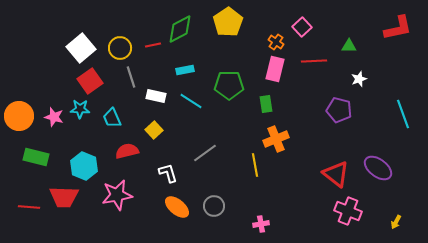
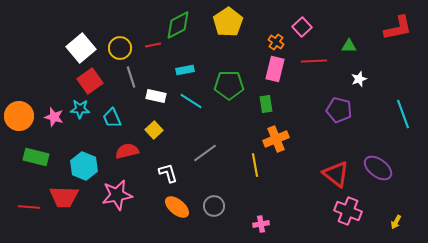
green diamond at (180, 29): moved 2 px left, 4 px up
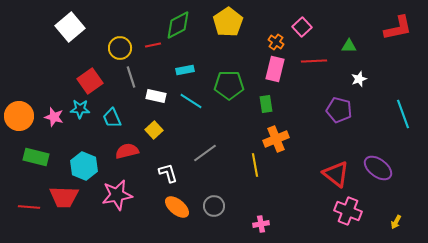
white square at (81, 48): moved 11 px left, 21 px up
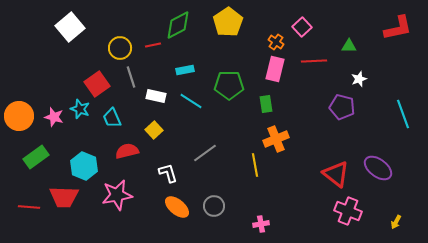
red square at (90, 81): moved 7 px right, 3 px down
cyan star at (80, 109): rotated 18 degrees clockwise
purple pentagon at (339, 110): moved 3 px right, 3 px up
green rectangle at (36, 157): rotated 50 degrees counterclockwise
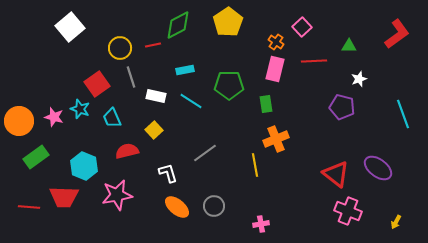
red L-shape at (398, 28): moved 1 px left, 6 px down; rotated 24 degrees counterclockwise
orange circle at (19, 116): moved 5 px down
